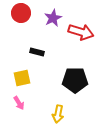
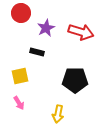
purple star: moved 7 px left, 10 px down
yellow square: moved 2 px left, 2 px up
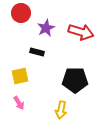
yellow arrow: moved 3 px right, 4 px up
